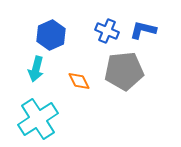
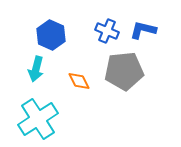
blue hexagon: rotated 12 degrees counterclockwise
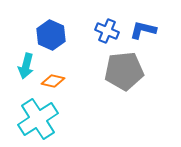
cyan arrow: moved 10 px left, 3 px up
orange diamond: moved 26 px left; rotated 50 degrees counterclockwise
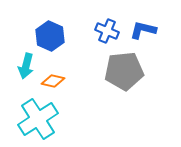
blue hexagon: moved 1 px left, 1 px down
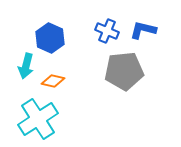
blue hexagon: moved 2 px down
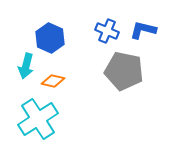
gray pentagon: rotated 18 degrees clockwise
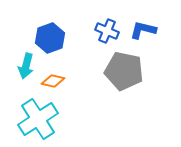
blue hexagon: rotated 16 degrees clockwise
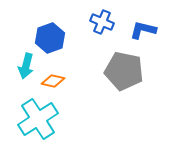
blue cross: moved 5 px left, 9 px up
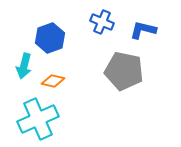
cyan arrow: moved 2 px left
cyan cross: rotated 9 degrees clockwise
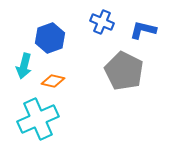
gray pentagon: rotated 15 degrees clockwise
